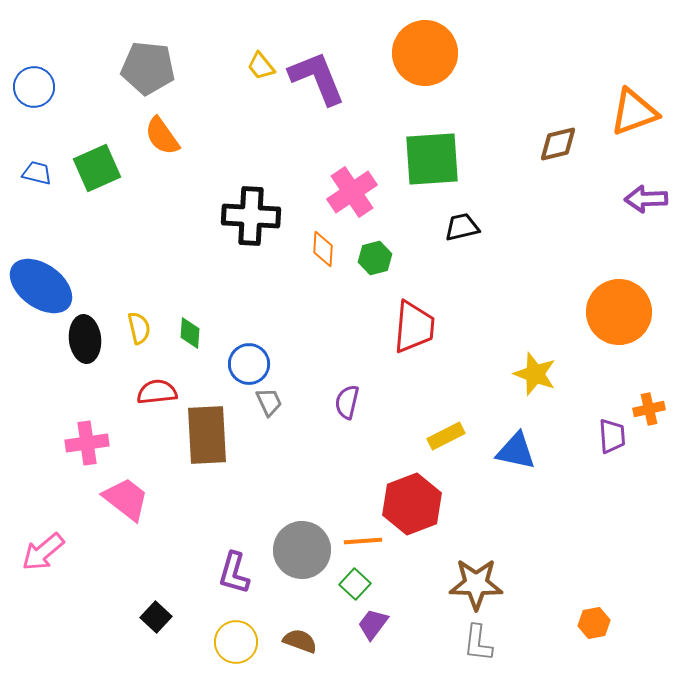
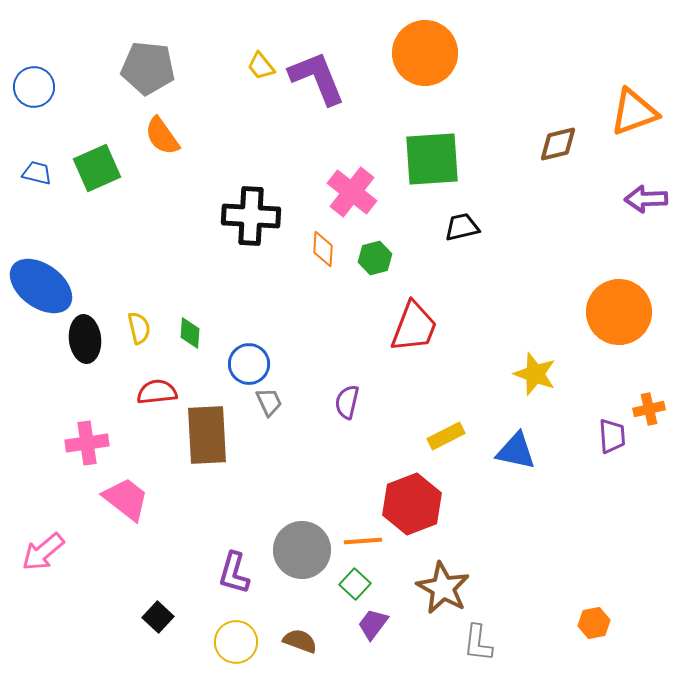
pink cross at (352, 192): rotated 18 degrees counterclockwise
red trapezoid at (414, 327): rotated 16 degrees clockwise
brown star at (476, 584): moved 33 px left, 4 px down; rotated 28 degrees clockwise
black square at (156, 617): moved 2 px right
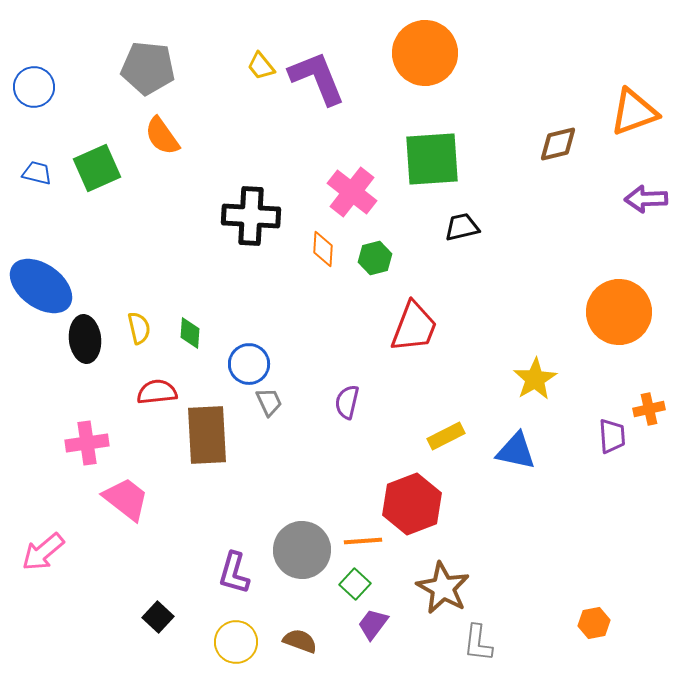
yellow star at (535, 374): moved 5 px down; rotated 21 degrees clockwise
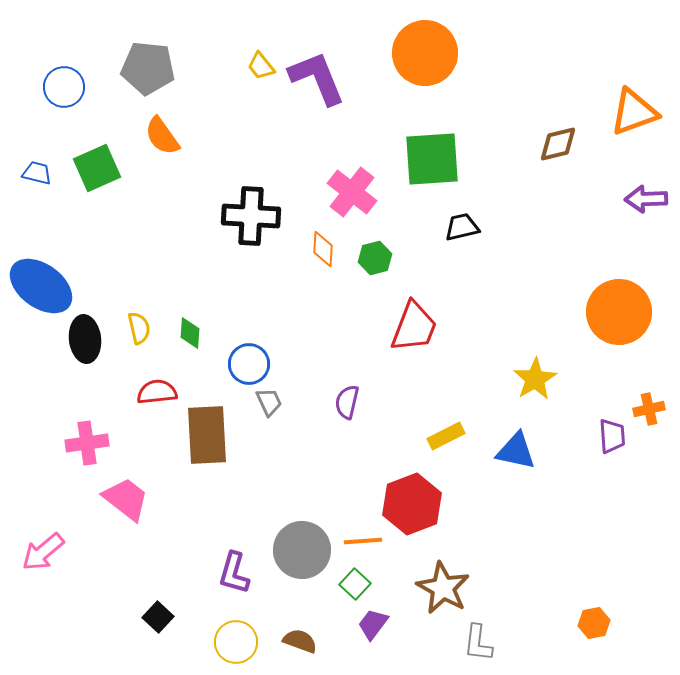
blue circle at (34, 87): moved 30 px right
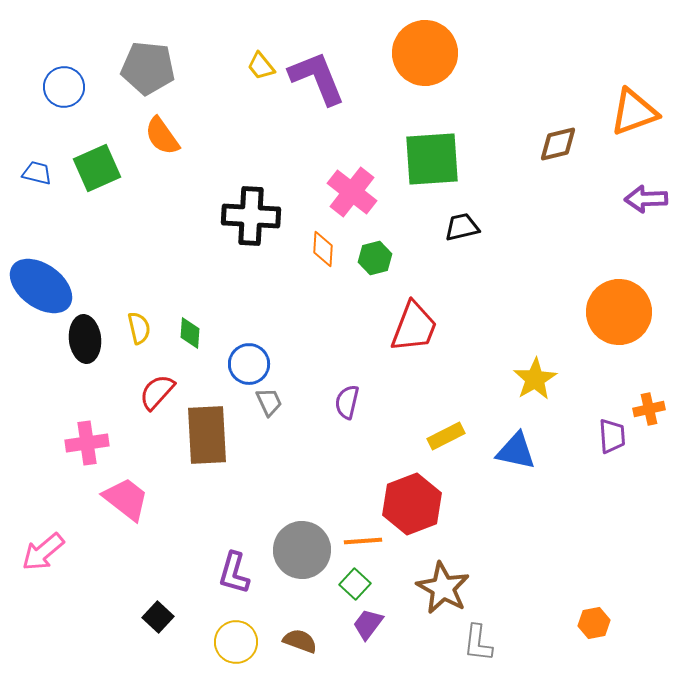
red semicircle at (157, 392): rotated 42 degrees counterclockwise
purple trapezoid at (373, 624): moved 5 px left
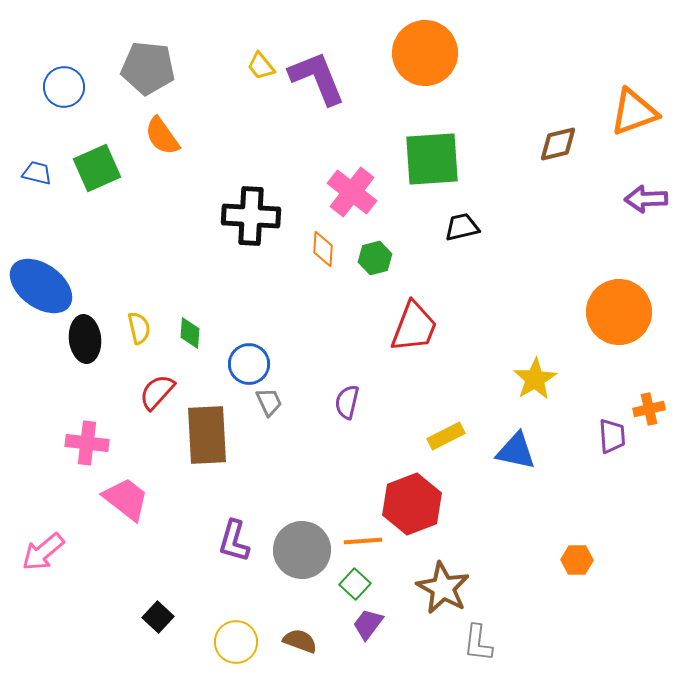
pink cross at (87, 443): rotated 15 degrees clockwise
purple L-shape at (234, 573): moved 32 px up
orange hexagon at (594, 623): moved 17 px left, 63 px up; rotated 12 degrees clockwise
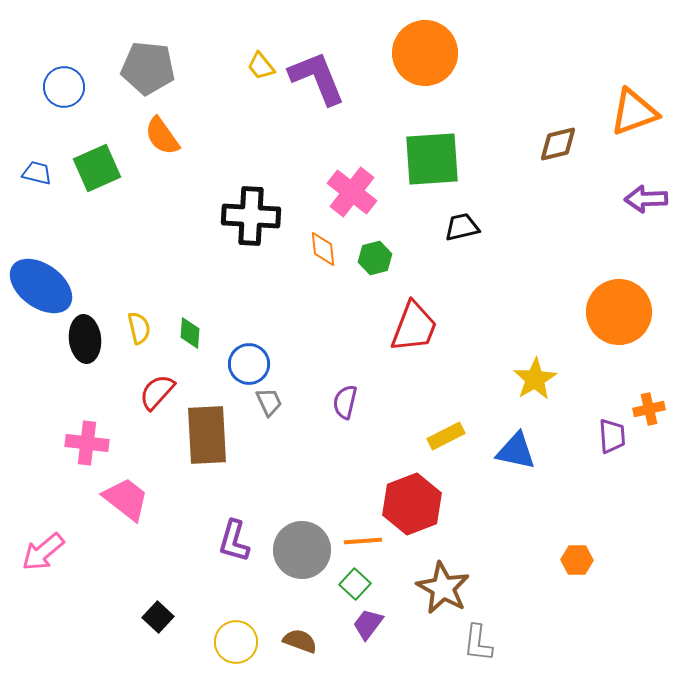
orange diamond at (323, 249): rotated 9 degrees counterclockwise
purple semicircle at (347, 402): moved 2 px left
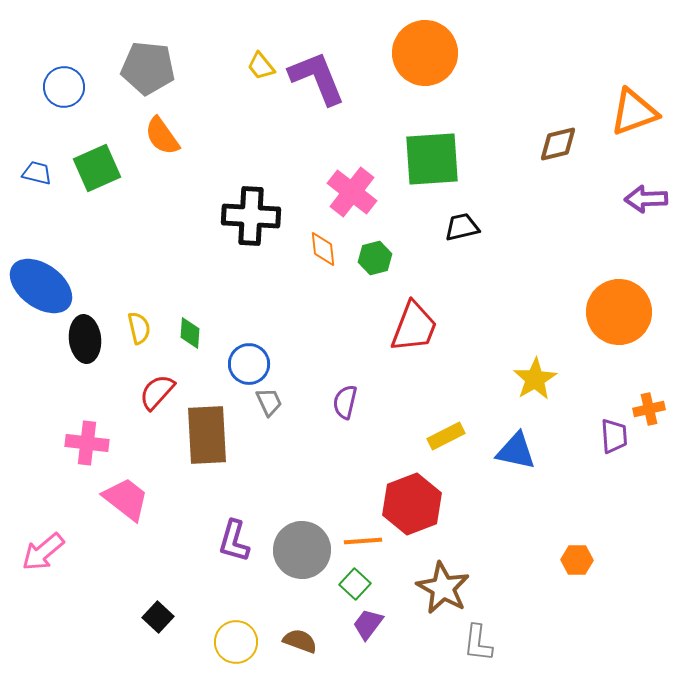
purple trapezoid at (612, 436): moved 2 px right
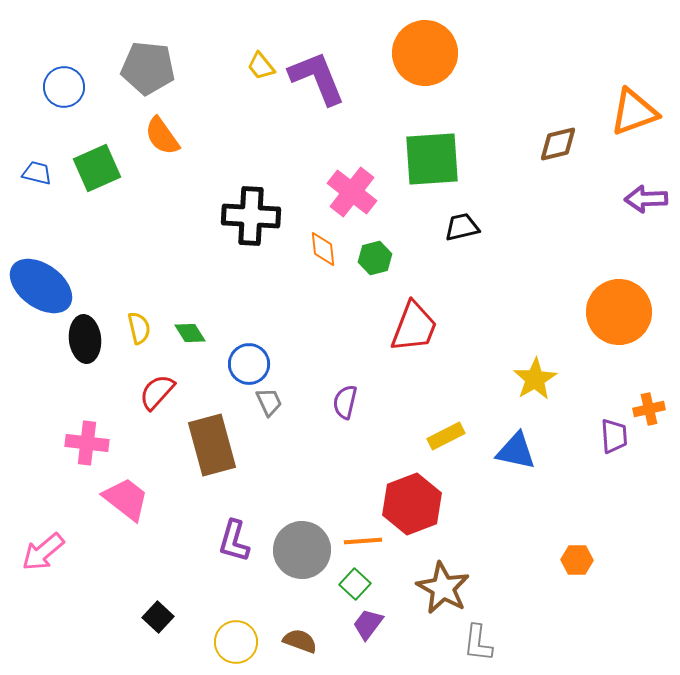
green diamond at (190, 333): rotated 36 degrees counterclockwise
brown rectangle at (207, 435): moved 5 px right, 10 px down; rotated 12 degrees counterclockwise
